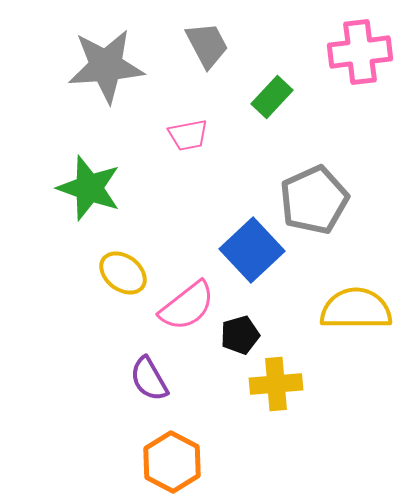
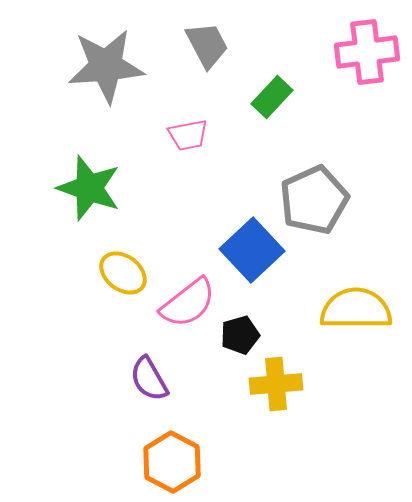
pink cross: moved 7 px right
pink semicircle: moved 1 px right, 3 px up
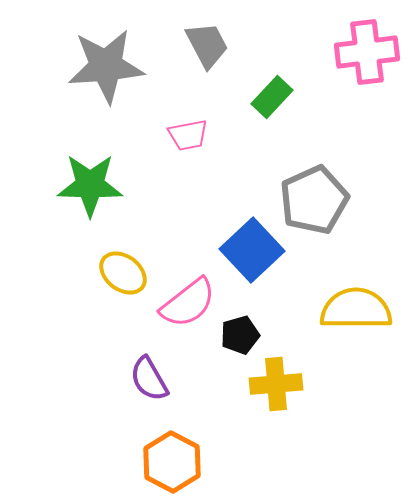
green star: moved 1 px right, 3 px up; rotated 18 degrees counterclockwise
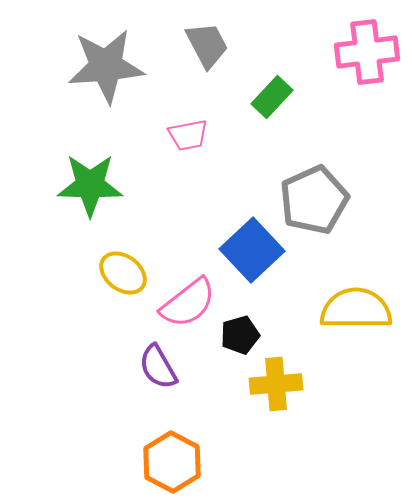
purple semicircle: moved 9 px right, 12 px up
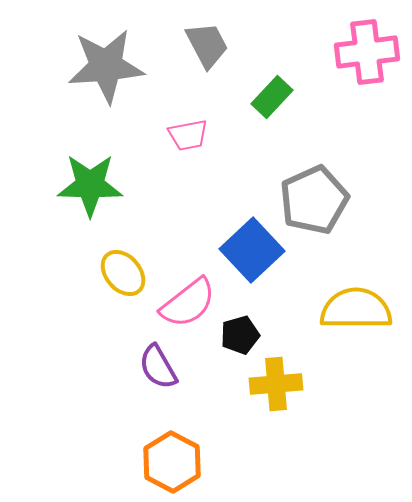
yellow ellipse: rotated 12 degrees clockwise
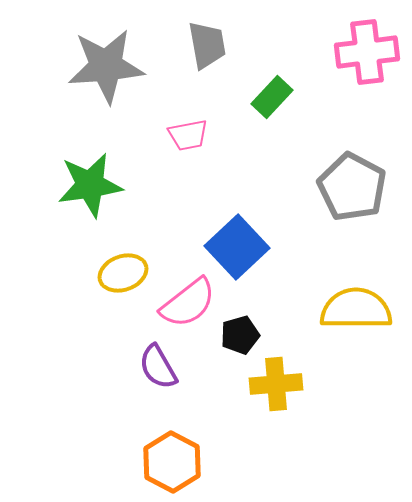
gray trapezoid: rotated 18 degrees clockwise
green star: rotated 10 degrees counterclockwise
gray pentagon: moved 38 px right, 13 px up; rotated 20 degrees counterclockwise
blue square: moved 15 px left, 3 px up
yellow ellipse: rotated 69 degrees counterclockwise
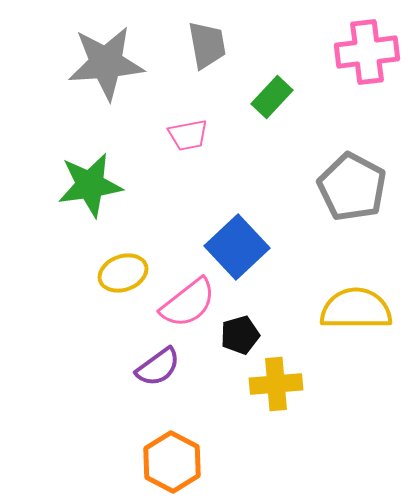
gray star: moved 3 px up
purple semicircle: rotated 96 degrees counterclockwise
